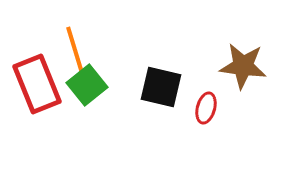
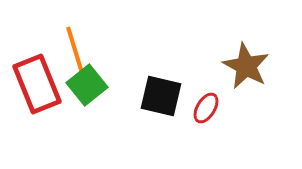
brown star: moved 3 px right; rotated 21 degrees clockwise
black square: moved 9 px down
red ellipse: rotated 16 degrees clockwise
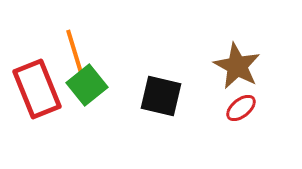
orange line: moved 3 px down
brown star: moved 9 px left
red rectangle: moved 5 px down
red ellipse: moved 35 px right; rotated 20 degrees clockwise
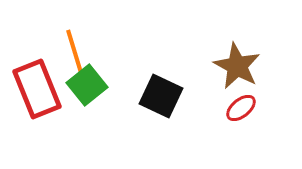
black square: rotated 12 degrees clockwise
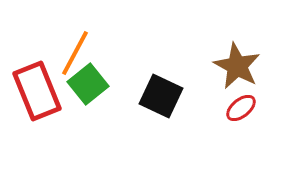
orange line: rotated 45 degrees clockwise
green square: moved 1 px right, 1 px up
red rectangle: moved 2 px down
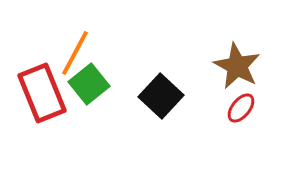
green square: moved 1 px right
red rectangle: moved 5 px right, 2 px down
black square: rotated 18 degrees clockwise
red ellipse: rotated 12 degrees counterclockwise
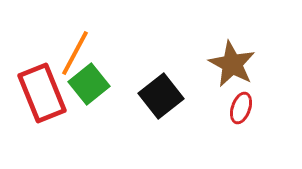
brown star: moved 5 px left, 2 px up
black square: rotated 9 degrees clockwise
red ellipse: rotated 20 degrees counterclockwise
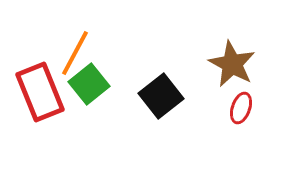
red rectangle: moved 2 px left, 1 px up
